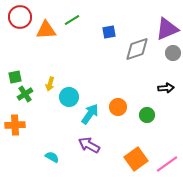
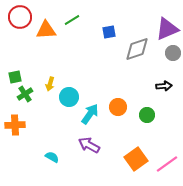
black arrow: moved 2 px left, 2 px up
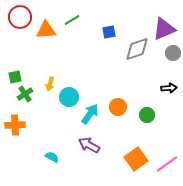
purple triangle: moved 3 px left
black arrow: moved 5 px right, 2 px down
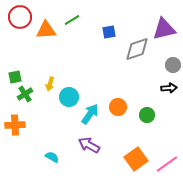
purple triangle: rotated 10 degrees clockwise
gray circle: moved 12 px down
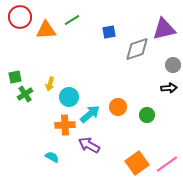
cyan arrow: rotated 15 degrees clockwise
orange cross: moved 50 px right
orange square: moved 1 px right, 4 px down
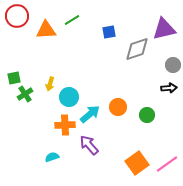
red circle: moved 3 px left, 1 px up
green square: moved 1 px left, 1 px down
purple arrow: rotated 20 degrees clockwise
cyan semicircle: rotated 48 degrees counterclockwise
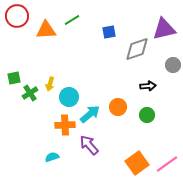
black arrow: moved 21 px left, 2 px up
green cross: moved 5 px right, 1 px up
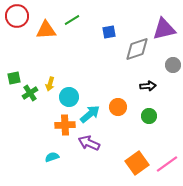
green circle: moved 2 px right, 1 px down
purple arrow: moved 2 px up; rotated 25 degrees counterclockwise
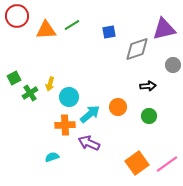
green line: moved 5 px down
green square: rotated 16 degrees counterclockwise
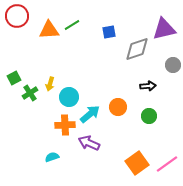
orange triangle: moved 3 px right
